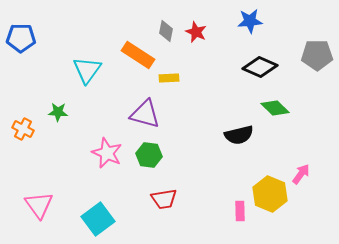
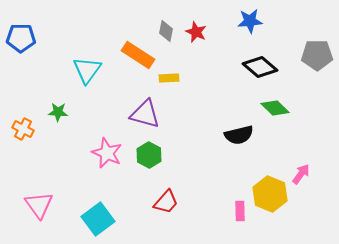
black diamond: rotated 16 degrees clockwise
green hexagon: rotated 20 degrees clockwise
red trapezoid: moved 2 px right, 3 px down; rotated 40 degrees counterclockwise
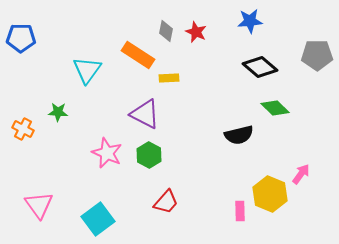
purple triangle: rotated 12 degrees clockwise
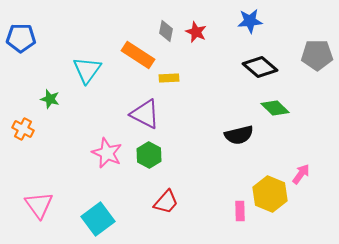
green star: moved 8 px left, 13 px up; rotated 12 degrees clockwise
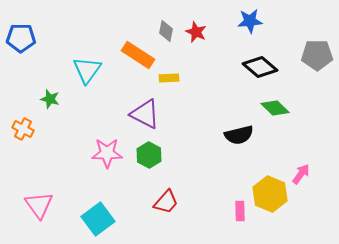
pink star: rotated 24 degrees counterclockwise
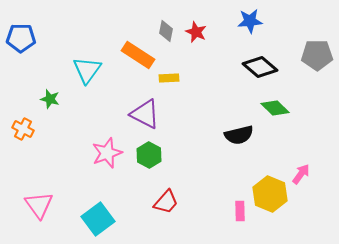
pink star: rotated 20 degrees counterclockwise
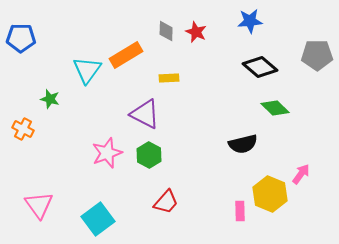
gray diamond: rotated 10 degrees counterclockwise
orange rectangle: moved 12 px left; rotated 64 degrees counterclockwise
black semicircle: moved 4 px right, 9 px down
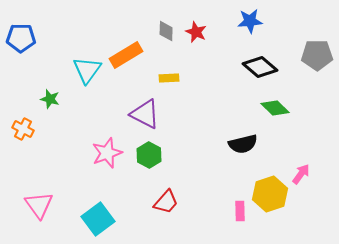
yellow hexagon: rotated 20 degrees clockwise
